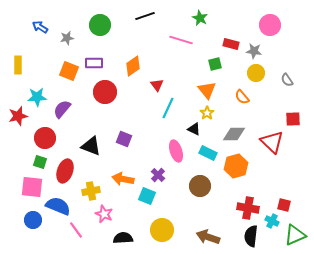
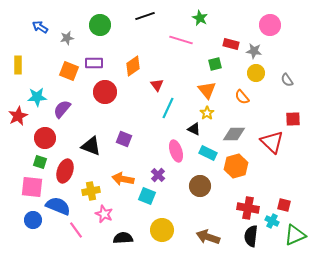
red star at (18, 116): rotated 12 degrees counterclockwise
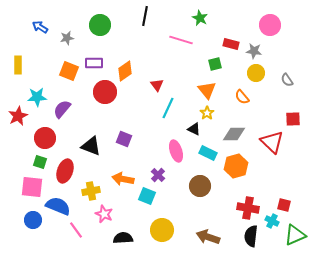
black line at (145, 16): rotated 60 degrees counterclockwise
orange diamond at (133, 66): moved 8 px left, 5 px down
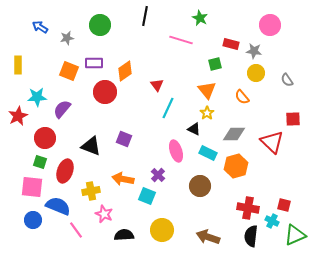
black semicircle at (123, 238): moved 1 px right, 3 px up
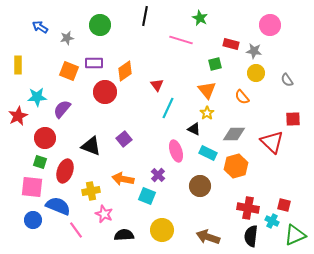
purple square at (124, 139): rotated 28 degrees clockwise
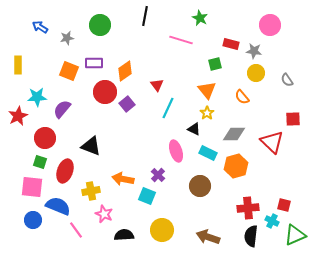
purple square at (124, 139): moved 3 px right, 35 px up
red cross at (248, 208): rotated 15 degrees counterclockwise
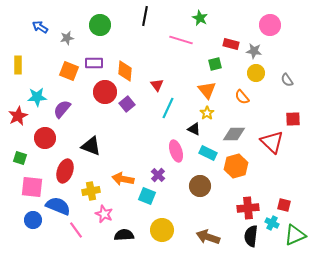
orange diamond at (125, 71): rotated 50 degrees counterclockwise
green square at (40, 162): moved 20 px left, 4 px up
cyan cross at (272, 221): moved 2 px down
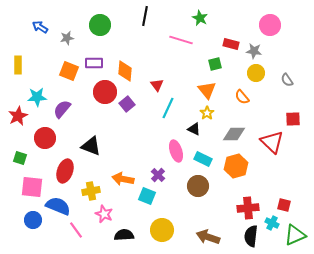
cyan rectangle at (208, 153): moved 5 px left, 6 px down
brown circle at (200, 186): moved 2 px left
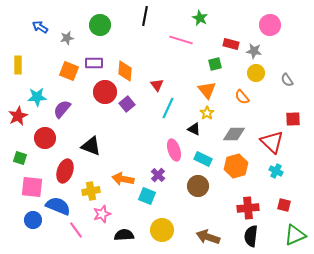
pink ellipse at (176, 151): moved 2 px left, 1 px up
pink star at (104, 214): moved 2 px left; rotated 30 degrees clockwise
cyan cross at (272, 223): moved 4 px right, 52 px up
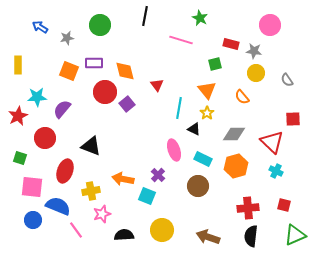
orange diamond at (125, 71): rotated 20 degrees counterclockwise
cyan line at (168, 108): moved 11 px right; rotated 15 degrees counterclockwise
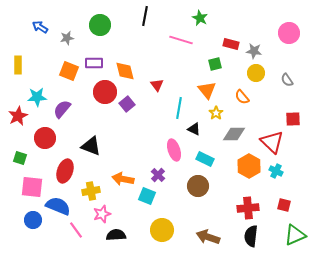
pink circle at (270, 25): moved 19 px right, 8 px down
yellow star at (207, 113): moved 9 px right
cyan rectangle at (203, 159): moved 2 px right
orange hexagon at (236, 166): moved 13 px right; rotated 15 degrees counterclockwise
black semicircle at (124, 235): moved 8 px left
